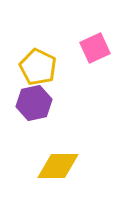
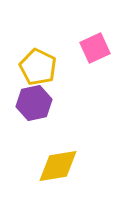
yellow diamond: rotated 9 degrees counterclockwise
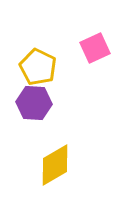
purple hexagon: rotated 16 degrees clockwise
yellow diamond: moved 3 px left, 1 px up; rotated 21 degrees counterclockwise
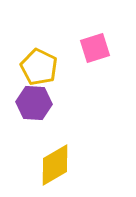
pink square: rotated 8 degrees clockwise
yellow pentagon: moved 1 px right
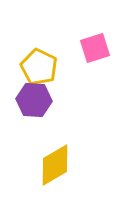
purple hexagon: moved 3 px up
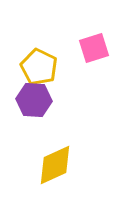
pink square: moved 1 px left
yellow diamond: rotated 6 degrees clockwise
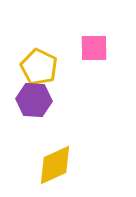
pink square: rotated 16 degrees clockwise
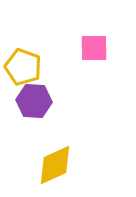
yellow pentagon: moved 16 px left; rotated 6 degrees counterclockwise
purple hexagon: moved 1 px down
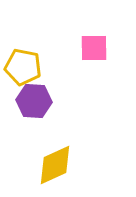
yellow pentagon: rotated 9 degrees counterclockwise
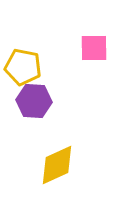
yellow diamond: moved 2 px right
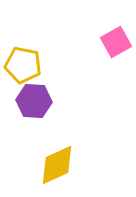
pink square: moved 22 px right, 6 px up; rotated 28 degrees counterclockwise
yellow pentagon: moved 2 px up
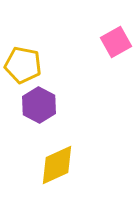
purple hexagon: moved 5 px right, 4 px down; rotated 24 degrees clockwise
